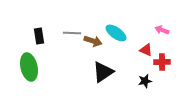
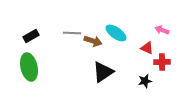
black rectangle: moved 8 px left; rotated 70 degrees clockwise
red triangle: moved 1 px right, 2 px up
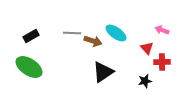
red triangle: rotated 24 degrees clockwise
green ellipse: rotated 44 degrees counterclockwise
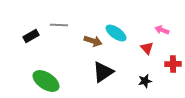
gray line: moved 13 px left, 8 px up
red cross: moved 11 px right, 2 px down
green ellipse: moved 17 px right, 14 px down
